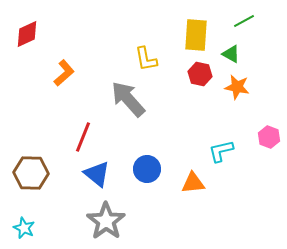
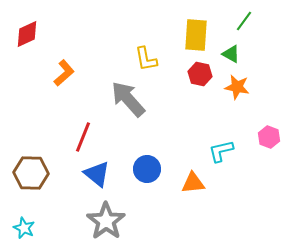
green line: rotated 25 degrees counterclockwise
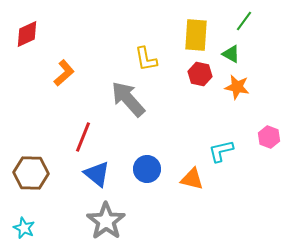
orange triangle: moved 1 px left, 4 px up; rotated 20 degrees clockwise
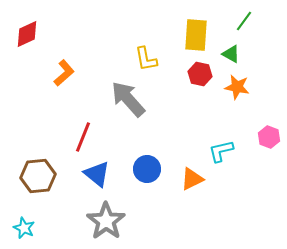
brown hexagon: moved 7 px right, 3 px down; rotated 8 degrees counterclockwise
orange triangle: rotated 40 degrees counterclockwise
